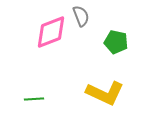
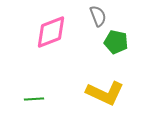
gray semicircle: moved 17 px right
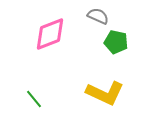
gray semicircle: rotated 45 degrees counterclockwise
pink diamond: moved 1 px left, 2 px down
green line: rotated 54 degrees clockwise
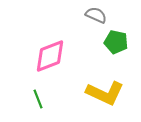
gray semicircle: moved 2 px left, 1 px up
pink diamond: moved 22 px down
green line: moved 4 px right; rotated 18 degrees clockwise
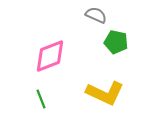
green line: moved 3 px right
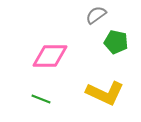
gray semicircle: rotated 60 degrees counterclockwise
pink diamond: rotated 21 degrees clockwise
green line: rotated 48 degrees counterclockwise
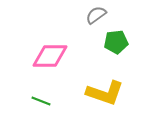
green pentagon: rotated 20 degrees counterclockwise
yellow L-shape: rotated 6 degrees counterclockwise
green line: moved 2 px down
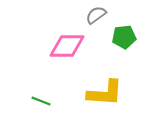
green pentagon: moved 8 px right, 5 px up
pink diamond: moved 17 px right, 10 px up
yellow L-shape: rotated 15 degrees counterclockwise
